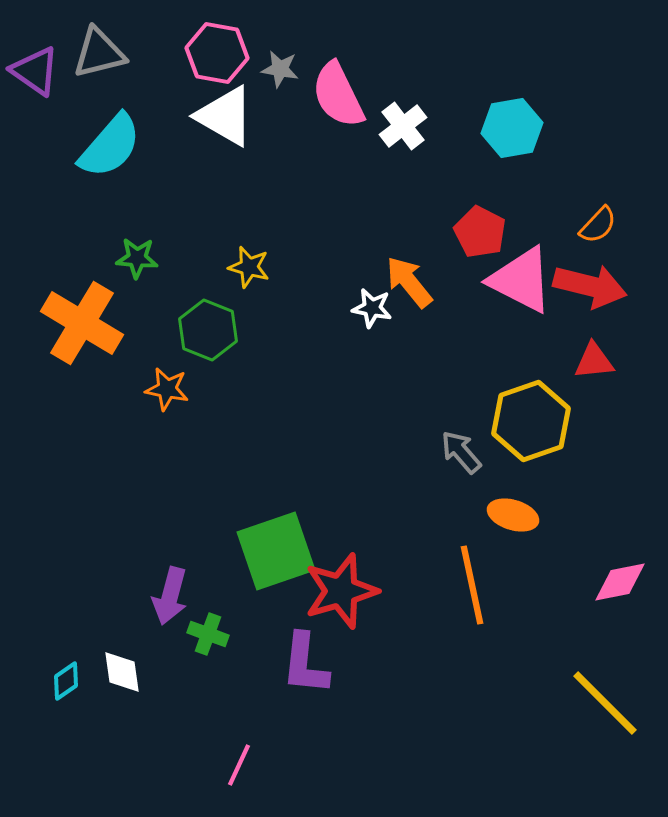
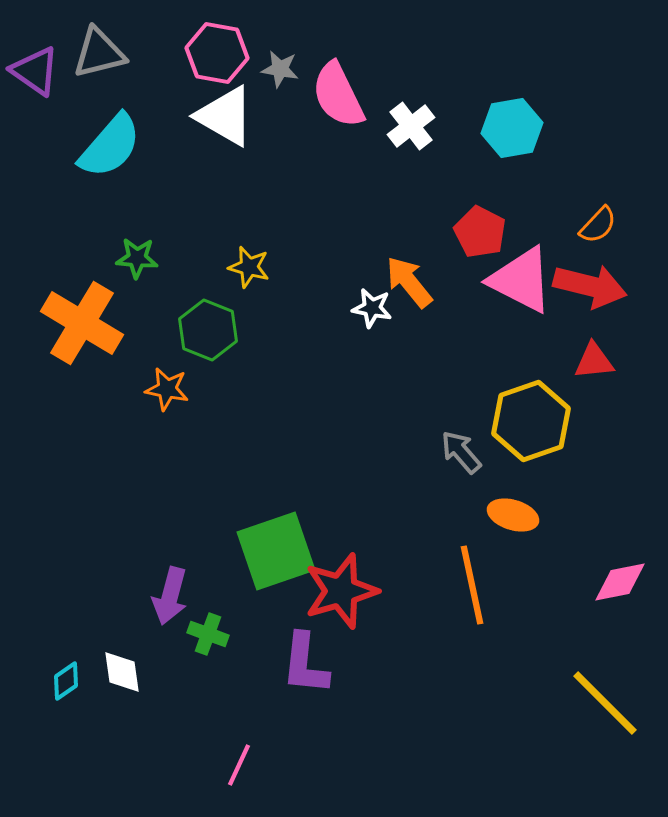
white cross: moved 8 px right
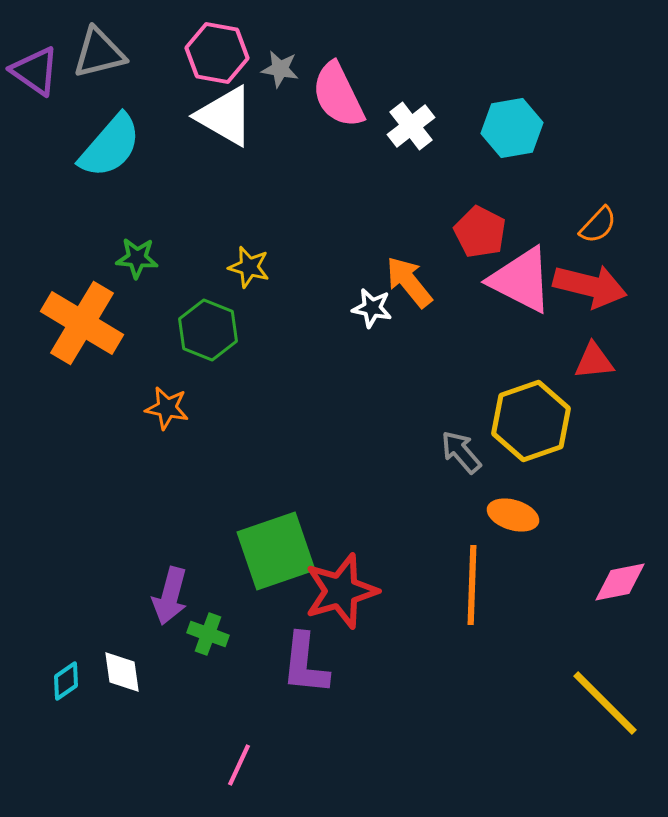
orange star: moved 19 px down
orange line: rotated 14 degrees clockwise
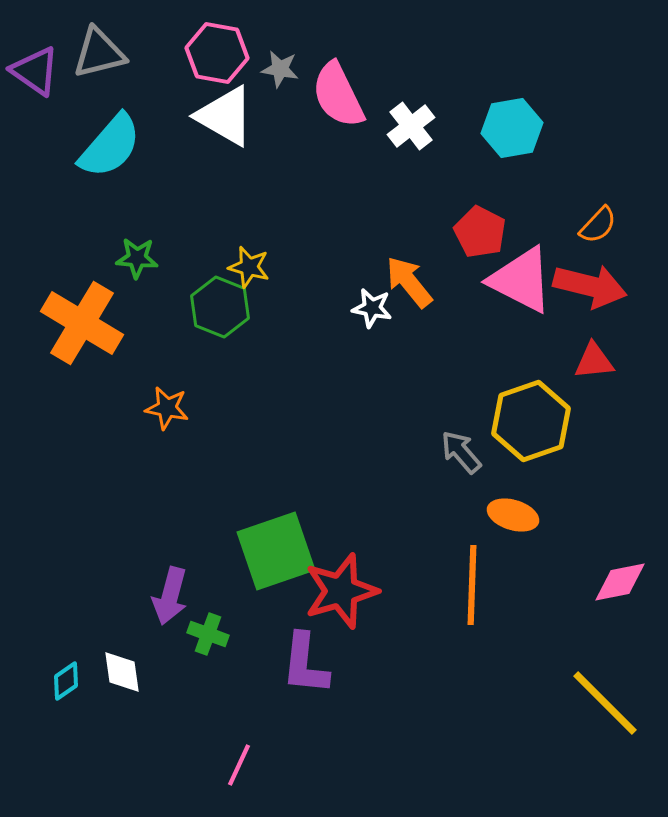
green hexagon: moved 12 px right, 23 px up
